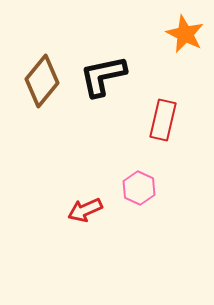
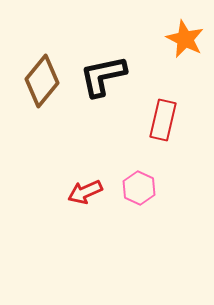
orange star: moved 5 px down
red arrow: moved 18 px up
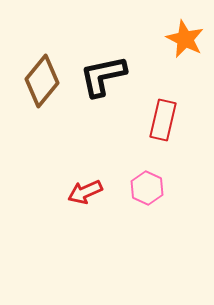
pink hexagon: moved 8 px right
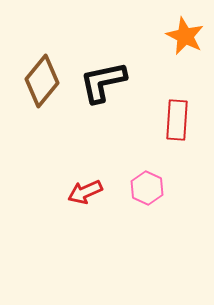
orange star: moved 3 px up
black L-shape: moved 6 px down
red rectangle: moved 14 px right; rotated 9 degrees counterclockwise
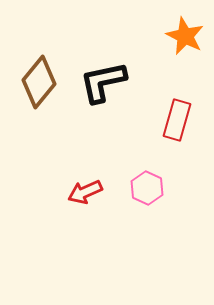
brown diamond: moved 3 px left, 1 px down
red rectangle: rotated 12 degrees clockwise
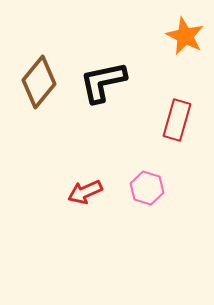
pink hexagon: rotated 8 degrees counterclockwise
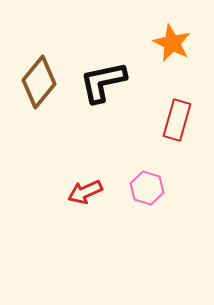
orange star: moved 13 px left, 7 px down
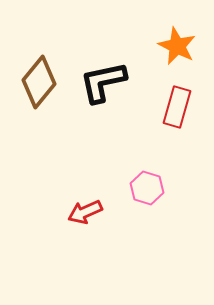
orange star: moved 5 px right, 3 px down
red rectangle: moved 13 px up
red arrow: moved 20 px down
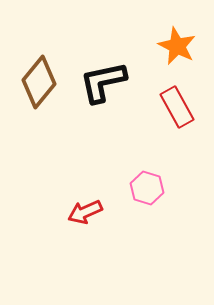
red rectangle: rotated 45 degrees counterclockwise
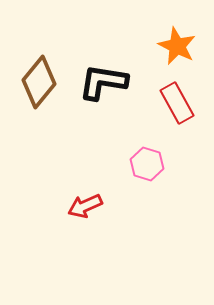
black L-shape: rotated 21 degrees clockwise
red rectangle: moved 4 px up
pink hexagon: moved 24 px up
red arrow: moved 6 px up
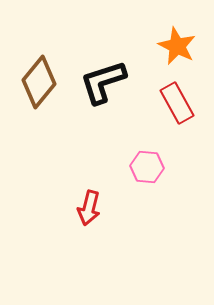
black L-shape: rotated 27 degrees counterclockwise
pink hexagon: moved 3 px down; rotated 12 degrees counterclockwise
red arrow: moved 4 px right, 2 px down; rotated 52 degrees counterclockwise
